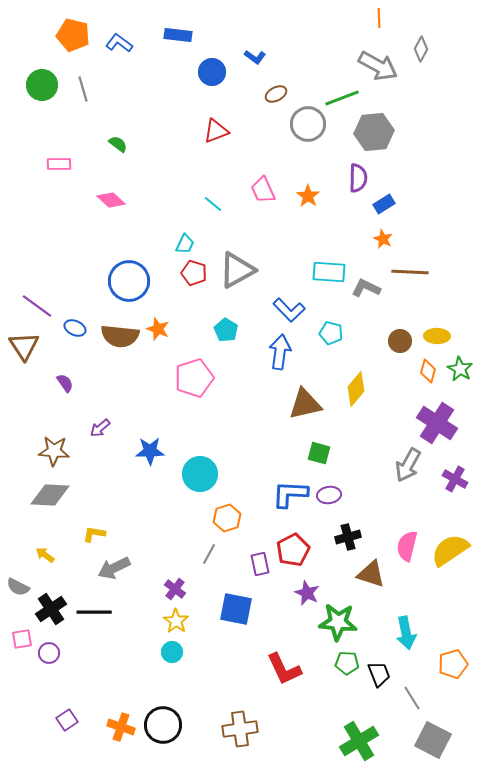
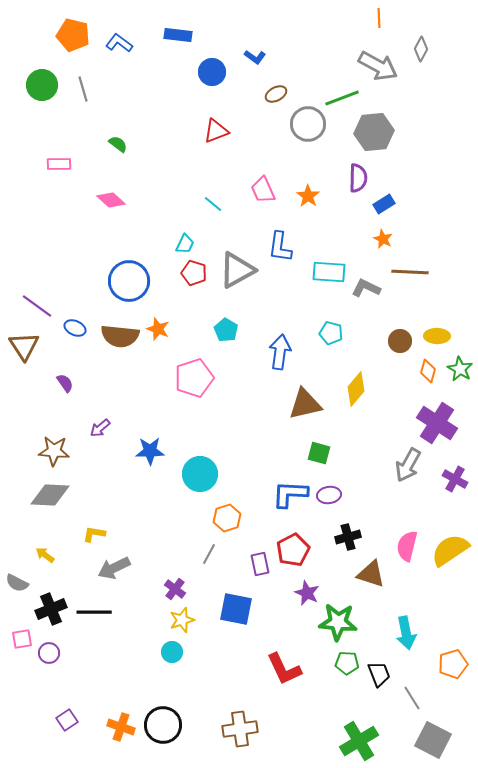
blue L-shape at (289, 310): moved 9 px left, 63 px up; rotated 52 degrees clockwise
gray semicircle at (18, 587): moved 1 px left, 4 px up
black cross at (51, 609): rotated 12 degrees clockwise
yellow star at (176, 621): moved 6 px right, 1 px up; rotated 20 degrees clockwise
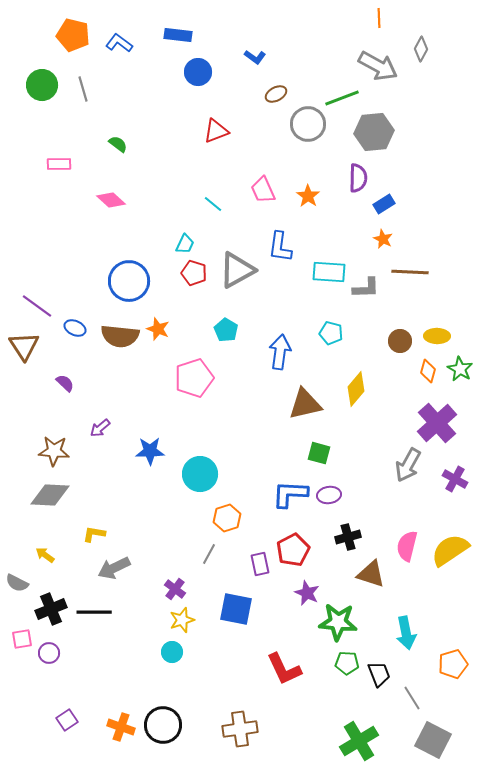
blue circle at (212, 72): moved 14 px left
gray L-shape at (366, 288): rotated 152 degrees clockwise
purple semicircle at (65, 383): rotated 12 degrees counterclockwise
purple cross at (437, 423): rotated 15 degrees clockwise
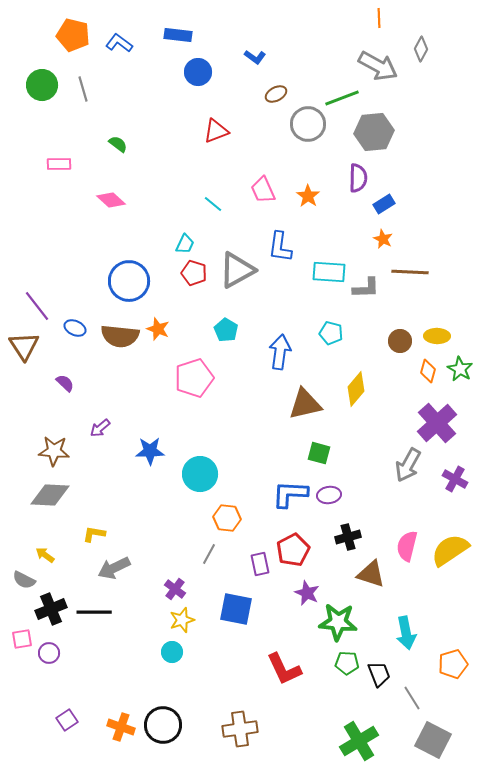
purple line at (37, 306): rotated 16 degrees clockwise
orange hexagon at (227, 518): rotated 24 degrees clockwise
gray semicircle at (17, 583): moved 7 px right, 3 px up
